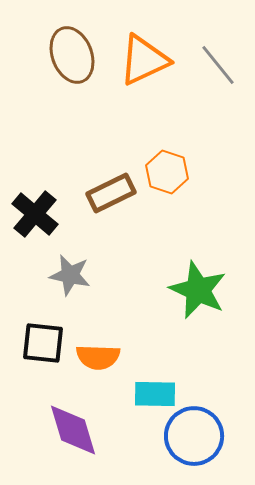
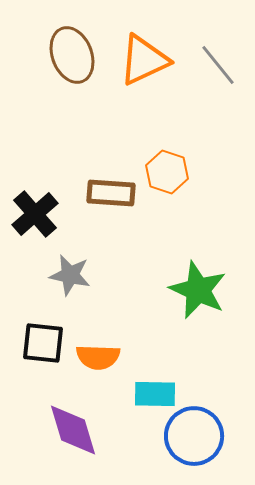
brown rectangle: rotated 30 degrees clockwise
black cross: rotated 9 degrees clockwise
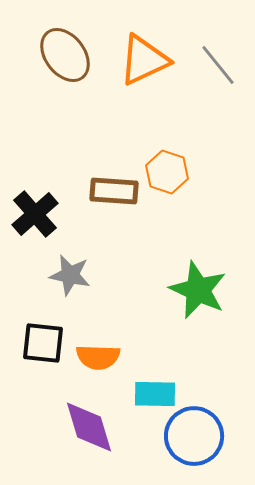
brown ellipse: moved 7 px left; rotated 16 degrees counterclockwise
brown rectangle: moved 3 px right, 2 px up
purple diamond: moved 16 px right, 3 px up
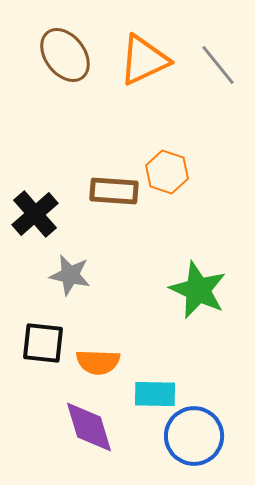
orange semicircle: moved 5 px down
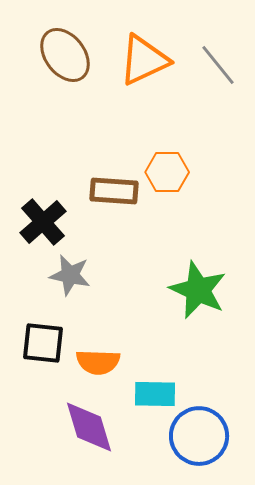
orange hexagon: rotated 18 degrees counterclockwise
black cross: moved 8 px right, 8 px down
blue circle: moved 5 px right
